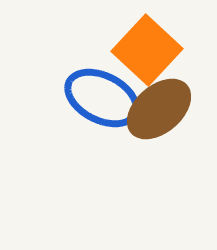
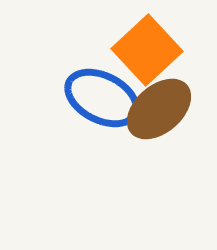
orange square: rotated 4 degrees clockwise
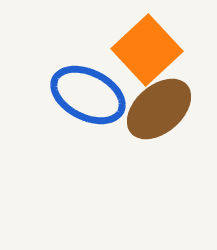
blue ellipse: moved 14 px left, 3 px up
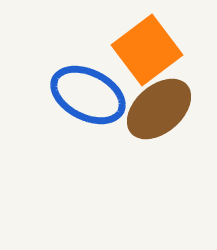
orange square: rotated 6 degrees clockwise
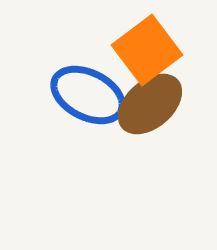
brown ellipse: moved 9 px left, 5 px up
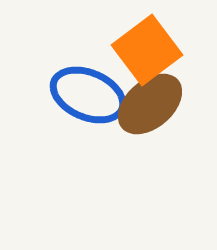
blue ellipse: rotated 4 degrees counterclockwise
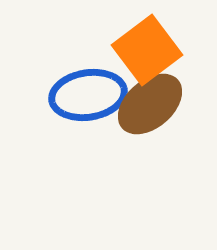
blue ellipse: rotated 32 degrees counterclockwise
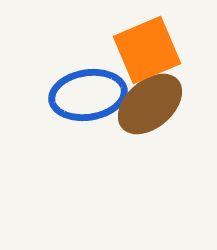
orange square: rotated 14 degrees clockwise
